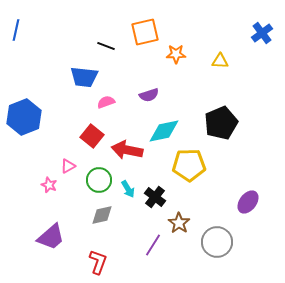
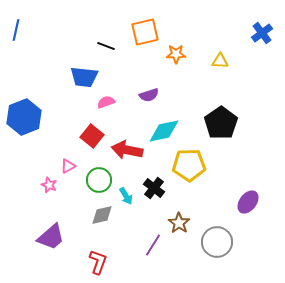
black pentagon: rotated 12 degrees counterclockwise
cyan arrow: moved 2 px left, 7 px down
black cross: moved 1 px left, 9 px up
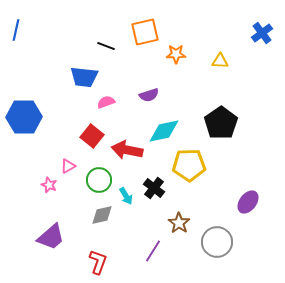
blue hexagon: rotated 20 degrees clockwise
purple line: moved 6 px down
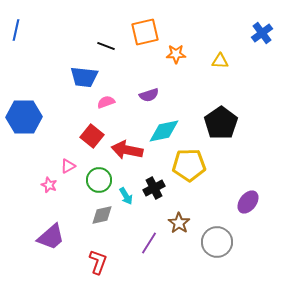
black cross: rotated 25 degrees clockwise
purple line: moved 4 px left, 8 px up
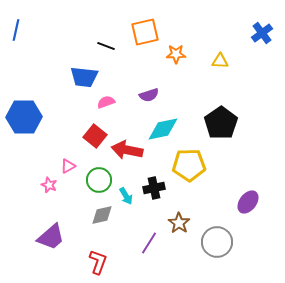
cyan diamond: moved 1 px left, 2 px up
red square: moved 3 px right
black cross: rotated 15 degrees clockwise
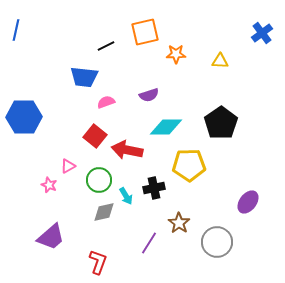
black line: rotated 48 degrees counterclockwise
cyan diamond: moved 3 px right, 2 px up; rotated 12 degrees clockwise
gray diamond: moved 2 px right, 3 px up
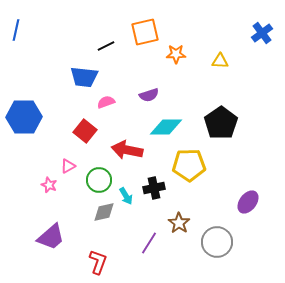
red square: moved 10 px left, 5 px up
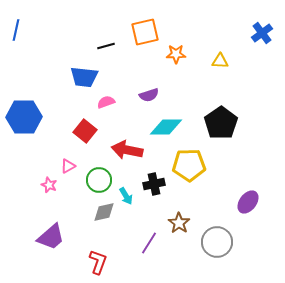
black line: rotated 12 degrees clockwise
black cross: moved 4 px up
